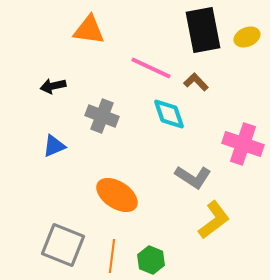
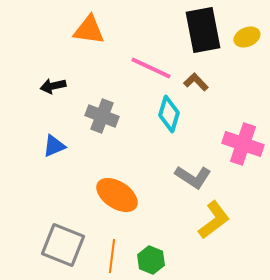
cyan diamond: rotated 36 degrees clockwise
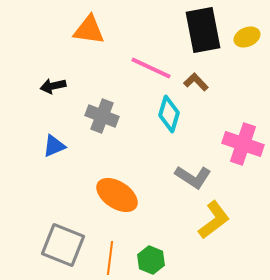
orange line: moved 2 px left, 2 px down
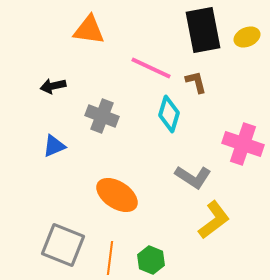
brown L-shape: rotated 30 degrees clockwise
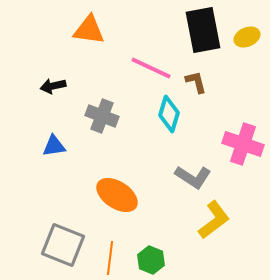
blue triangle: rotated 15 degrees clockwise
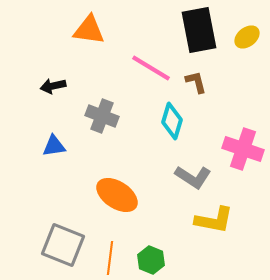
black rectangle: moved 4 px left
yellow ellipse: rotated 15 degrees counterclockwise
pink line: rotated 6 degrees clockwise
cyan diamond: moved 3 px right, 7 px down
pink cross: moved 5 px down
yellow L-shape: rotated 48 degrees clockwise
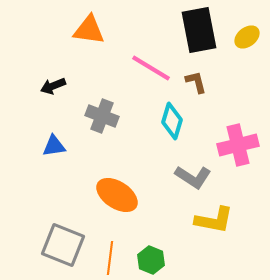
black arrow: rotated 10 degrees counterclockwise
pink cross: moved 5 px left, 4 px up; rotated 33 degrees counterclockwise
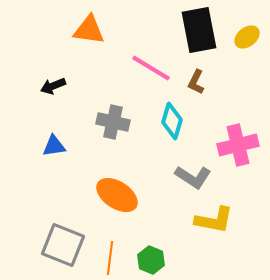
brown L-shape: rotated 140 degrees counterclockwise
gray cross: moved 11 px right, 6 px down; rotated 8 degrees counterclockwise
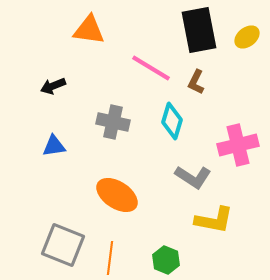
green hexagon: moved 15 px right
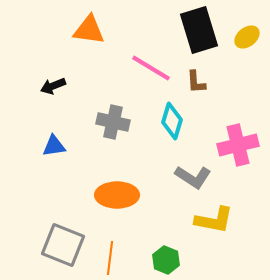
black rectangle: rotated 6 degrees counterclockwise
brown L-shape: rotated 30 degrees counterclockwise
orange ellipse: rotated 33 degrees counterclockwise
